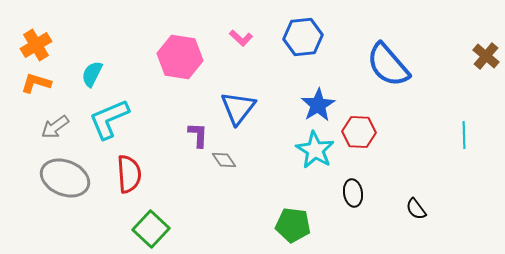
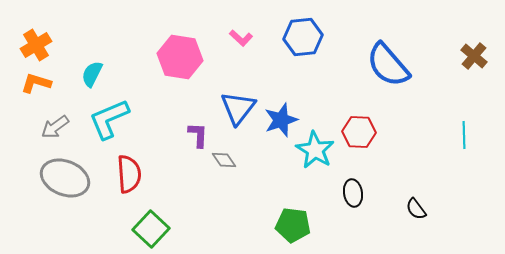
brown cross: moved 12 px left
blue star: moved 37 px left, 15 px down; rotated 12 degrees clockwise
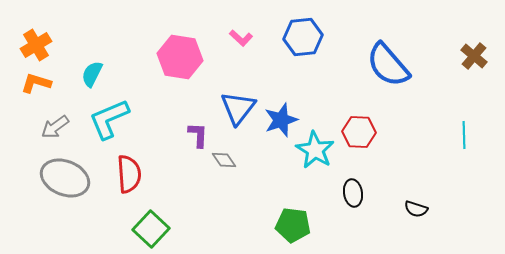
black semicircle: rotated 35 degrees counterclockwise
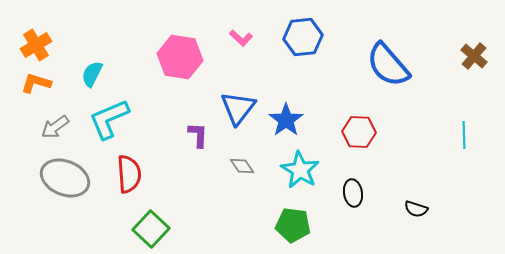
blue star: moved 5 px right; rotated 16 degrees counterclockwise
cyan star: moved 15 px left, 20 px down
gray diamond: moved 18 px right, 6 px down
